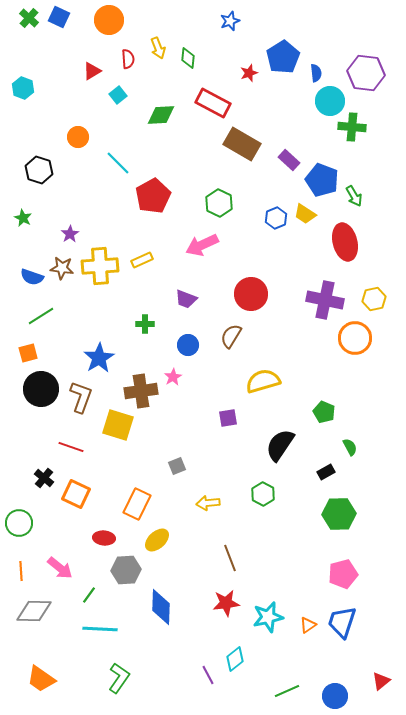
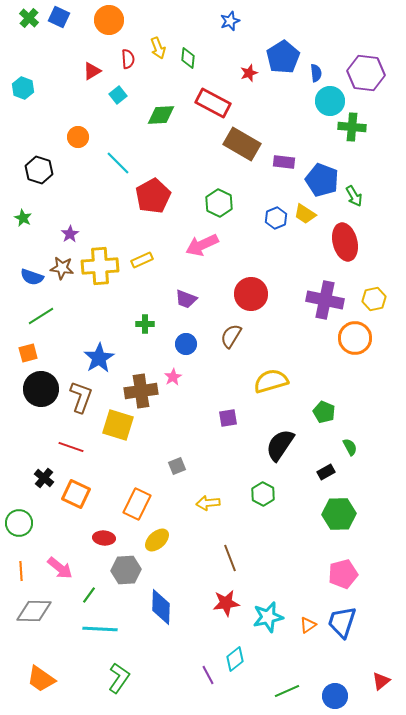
purple rectangle at (289, 160): moved 5 px left, 2 px down; rotated 35 degrees counterclockwise
blue circle at (188, 345): moved 2 px left, 1 px up
yellow semicircle at (263, 381): moved 8 px right
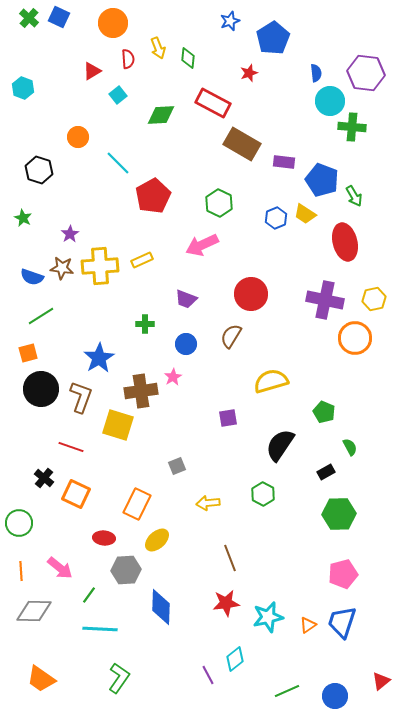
orange circle at (109, 20): moved 4 px right, 3 px down
blue pentagon at (283, 57): moved 10 px left, 19 px up
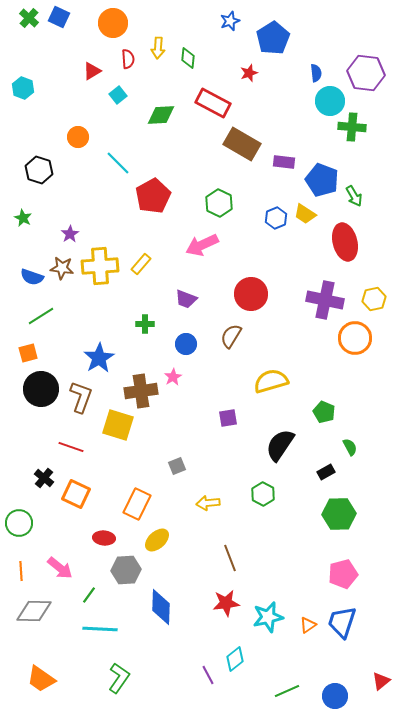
yellow arrow at (158, 48): rotated 25 degrees clockwise
yellow rectangle at (142, 260): moved 1 px left, 4 px down; rotated 25 degrees counterclockwise
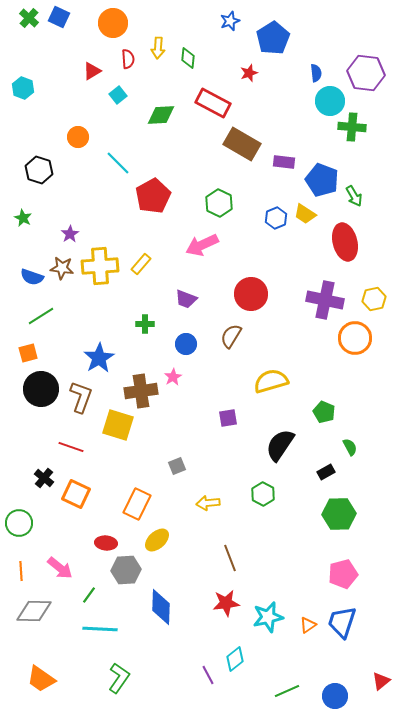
red ellipse at (104, 538): moved 2 px right, 5 px down
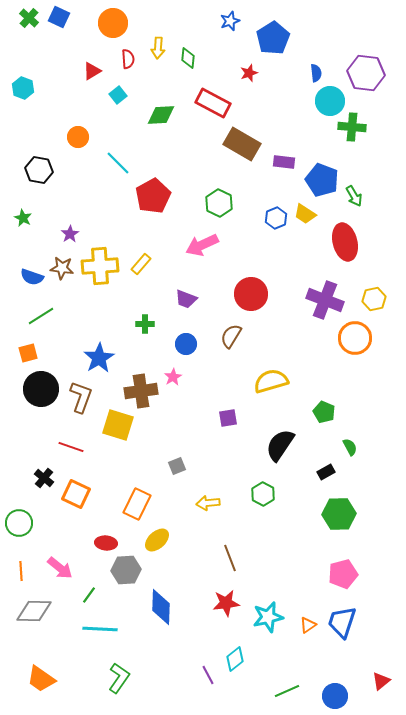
black hexagon at (39, 170): rotated 8 degrees counterclockwise
purple cross at (325, 300): rotated 9 degrees clockwise
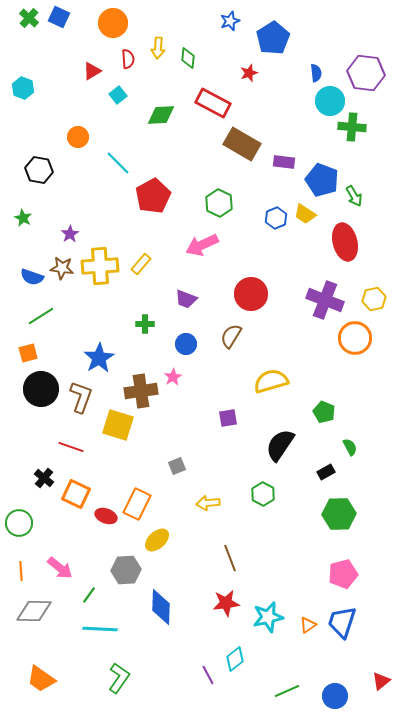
red ellipse at (106, 543): moved 27 px up; rotated 15 degrees clockwise
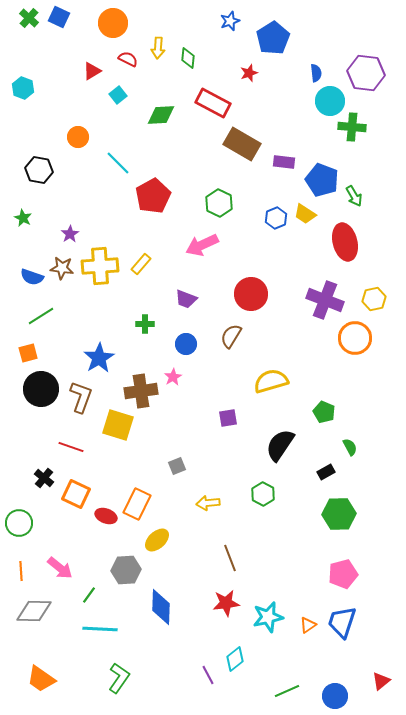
red semicircle at (128, 59): rotated 60 degrees counterclockwise
